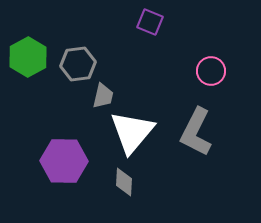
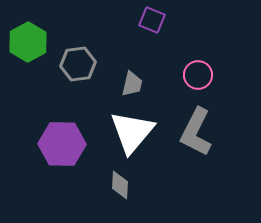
purple square: moved 2 px right, 2 px up
green hexagon: moved 15 px up
pink circle: moved 13 px left, 4 px down
gray trapezoid: moved 29 px right, 12 px up
purple hexagon: moved 2 px left, 17 px up
gray diamond: moved 4 px left, 3 px down
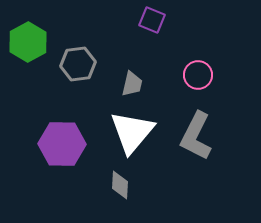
gray L-shape: moved 4 px down
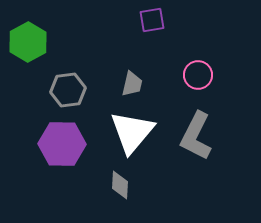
purple square: rotated 32 degrees counterclockwise
gray hexagon: moved 10 px left, 26 px down
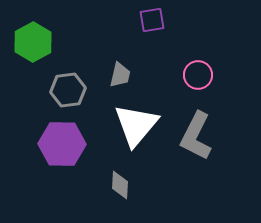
green hexagon: moved 5 px right
gray trapezoid: moved 12 px left, 9 px up
white triangle: moved 4 px right, 7 px up
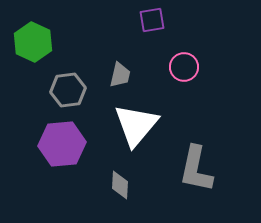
green hexagon: rotated 6 degrees counterclockwise
pink circle: moved 14 px left, 8 px up
gray L-shape: moved 33 px down; rotated 15 degrees counterclockwise
purple hexagon: rotated 6 degrees counterclockwise
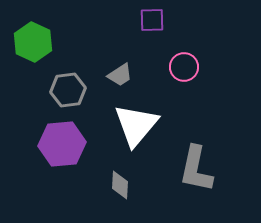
purple square: rotated 8 degrees clockwise
gray trapezoid: rotated 44 degrees clockwise
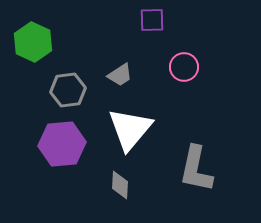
white triangle: moved 6 px left, 4 px down
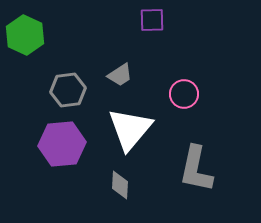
green hexagon: moved 8 px left, 7 px up
pink circle: moved 27 px down
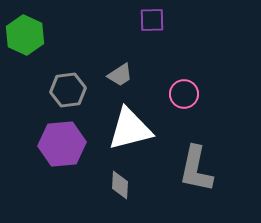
white triangle: rotated 36 degrees clockwise
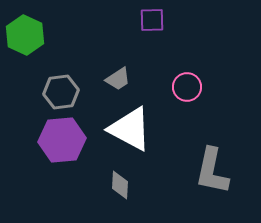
gray trapezoid: moved 2 px left, 4 px down
gray hexagon: moved 7 px left, 2 px down
pink circle: moved 3 px right, 7 px up
white triangle: rotated 42 degrees clockwise
purple hexagon: moved 4 px up
gray L-shape: moved 16 px right, 2 px down
